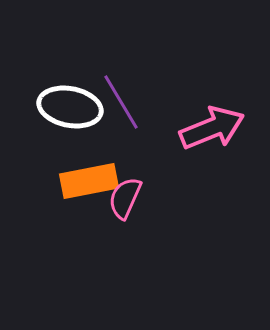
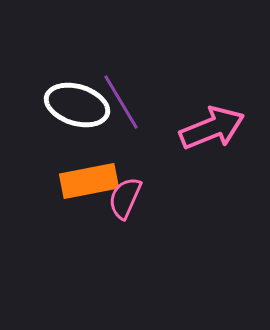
white ellipse: moved 7 px right, 2 px up; rotated 6 degrees clockwise
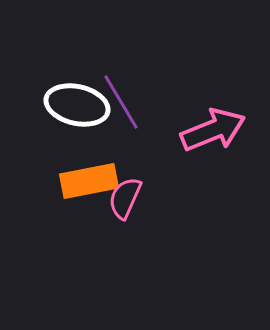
white ellipse: rotated 4 degrees counterclockwise
pink arrow: moved 1 px right, 2 px down
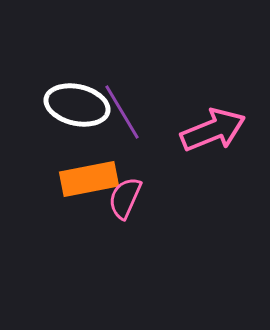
purple line: moved 1 px right, 10 px down
orange rectangle: moved 2 px up
